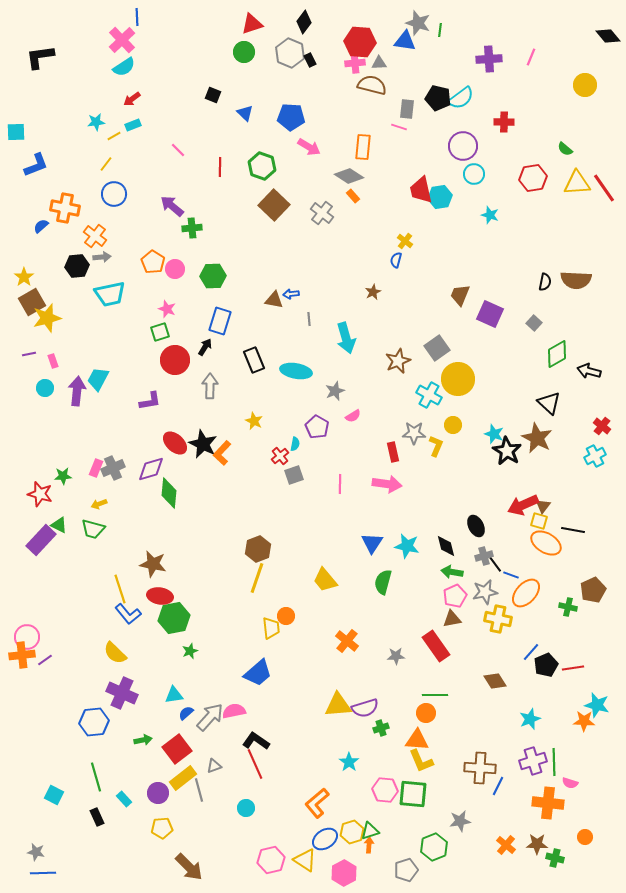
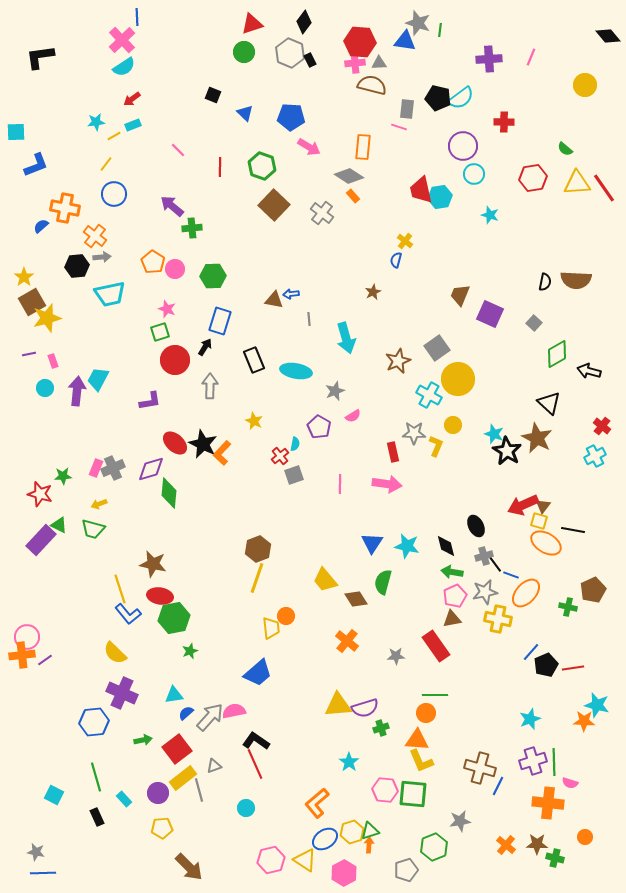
purple pentagon at (317, 427): moved 2 px right
brown diamond at (495, 681): moved 139 px left, 82 px up
brown cross at (480, 768): rotated 12 degrees clockwise
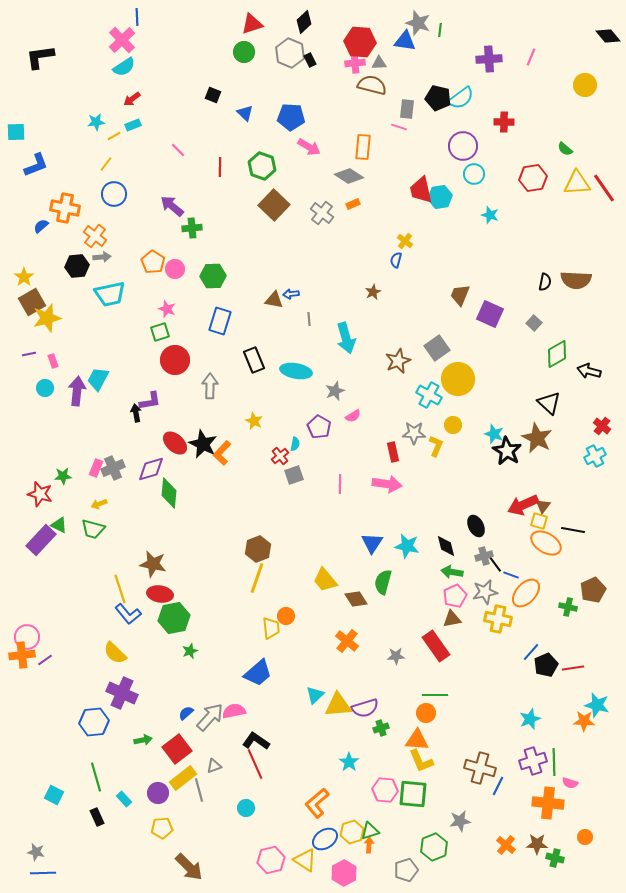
black diamond at (304, 22): rotated 10 degrees clockwise
orange rectangle at (353, 196): moved 8 px down; rotated 72 degrees counterclockwise
black arrow at (205, 347): moved 69 px left, 66 px down; rotated 42 degrees counterclockwise
red ellipse at (160, 596): moved 2 px up
cyan triangle at (174, 695): moved 141 px right; rotated 36 degrees counterclockwise
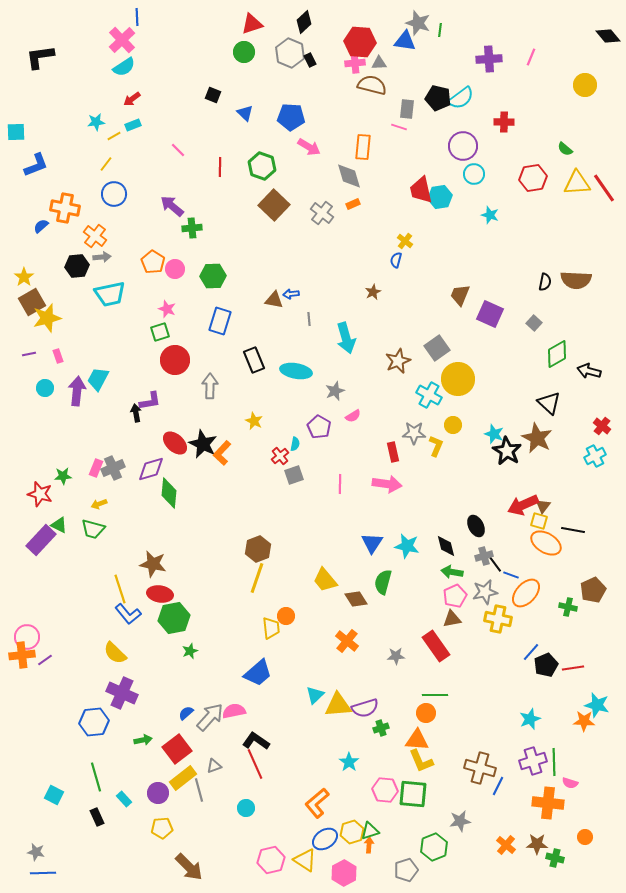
gray diamond at (349, 176): rotated 40 degrees clockwise
pink rectangle at (53, 361): moved 5 px right, 5 px up
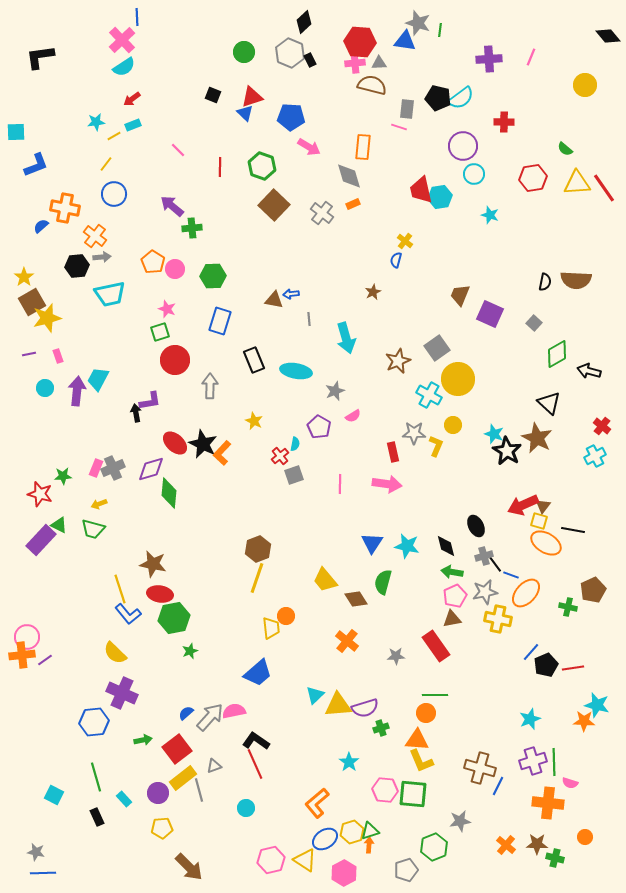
red triangle at (252, 24): moved 73 px down
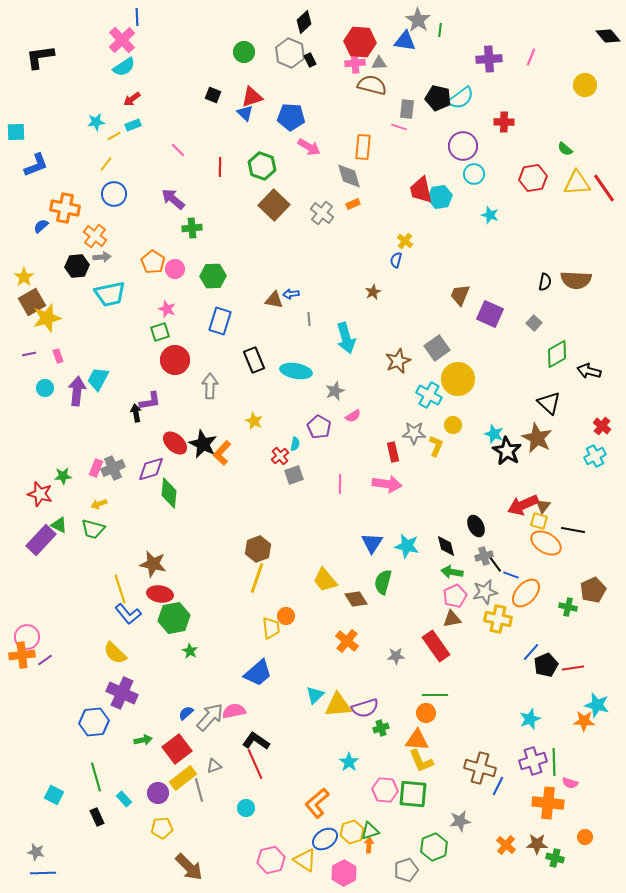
gray star at (418, 23): moved 3 px up; rotated 15 degrees clockwise
purple arrow at (172, 206): moved 1 px right, 7 px up
green star at (190, 651): rotated 21 degrees counterclockwise
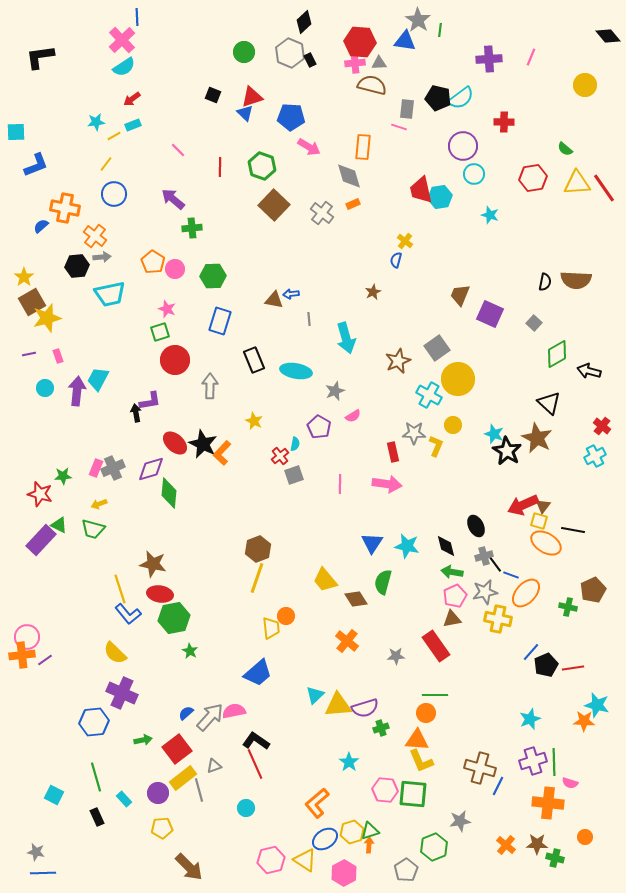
gray pentagon at (406, 870): rotated 15 degrees counterclockwise
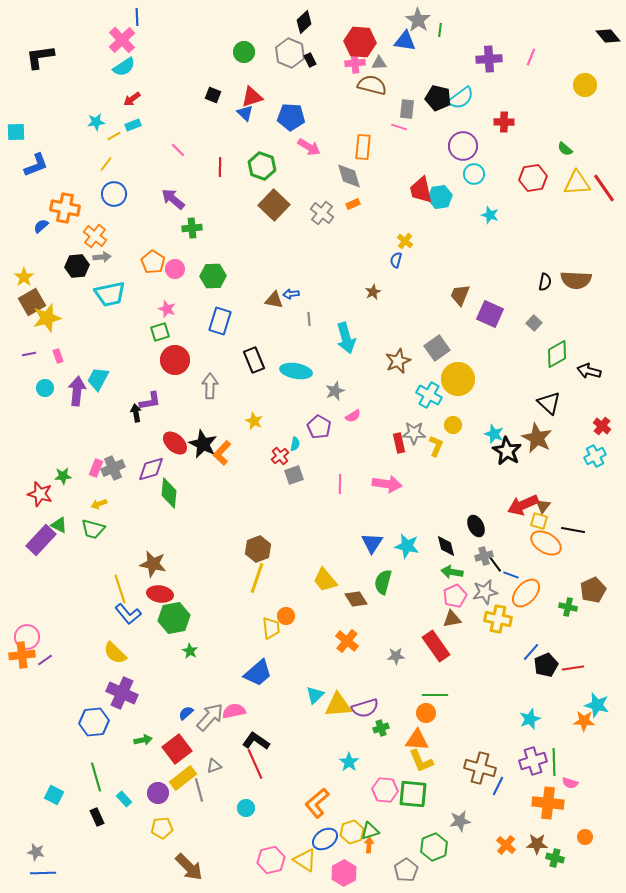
red rectangle at (393, 452): moved 6 px right, 9 px up
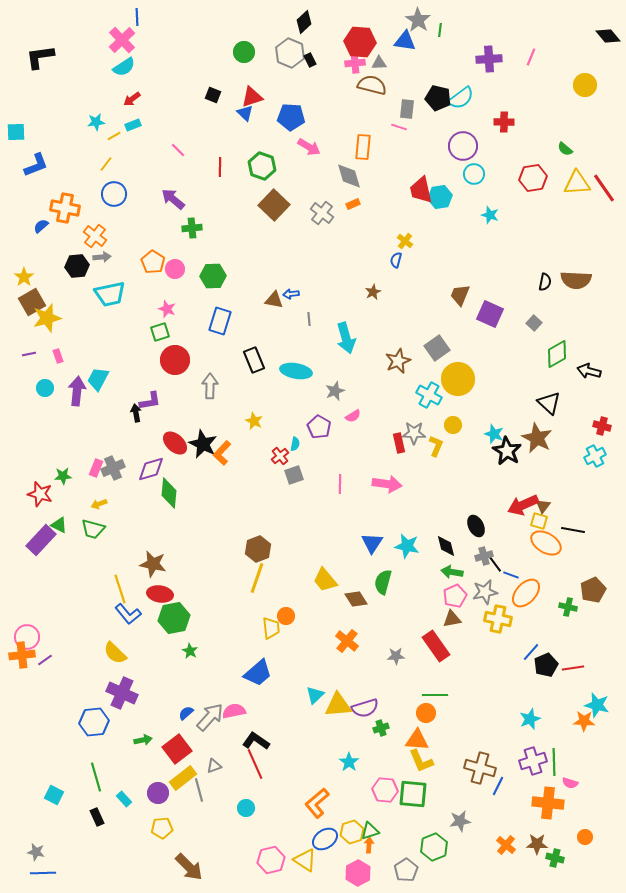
red cross at (602, 426): rotated 24 degrees counterclockwise
pink hexagon at (344, 873): moved 14 px right
